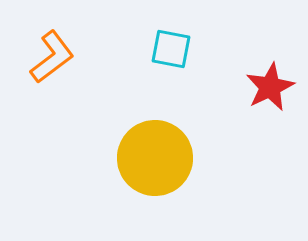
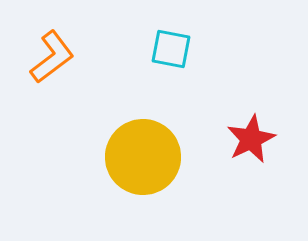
red star: moved 19 px left, 52 px down
yellow circle: moved 12 px left, 1 px up
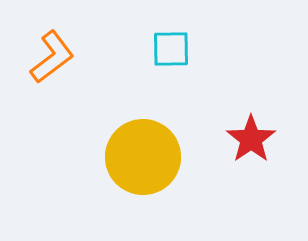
cyan square: rotated 12 degrees counterclockwise
red star: rotated 9 degrees counterclockwise
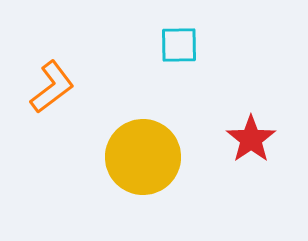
cyan square: moved 8 px right, 4 px up
orange L-shape: moved 30 px down
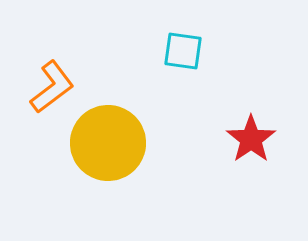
cyan square: moved 4 px right, 6 px down; rotated 9 degrees clockwise
yellow circle: moved 35 px left, 14 px up
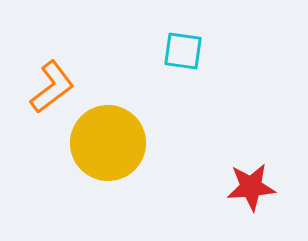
red star: moved 48 px down; rotated 30 degrees clockwise
